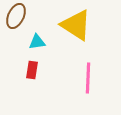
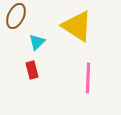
yellow triangle: moved 1 px right, 1 px down
cyan triangle: rotated 36 degrees counterclockwise
red rectangle: rotated 24 degrees counterclockwise
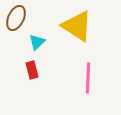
brown ellipse: moved 2 px down
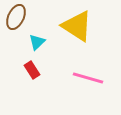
brown ellipse: moved 1 px up
red rectangle: rotated 18 degrees counterclockwise
pink line: rotated 76 degrees counterclockwise
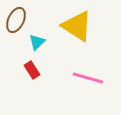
brown ellipse: moved 3 px down
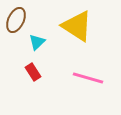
red rectangle: moved 1 px right, 2 px down
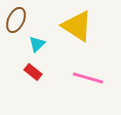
cyan triangle: moved 2 px down
red rectangle: rotated 18 degrees counterclockwise
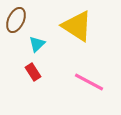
red rectangle: rotated 18 degrees clockwise
pink line: moved 1 px right, 4 px down; rotated 12 degrees clockwise
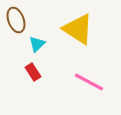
brown ellipse: rotated 45 degrees counterclockwise
yellow triangle: moved 1 px right, 3 px down
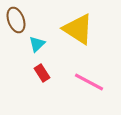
red rectangle: moved 9 px right, 1 px down
